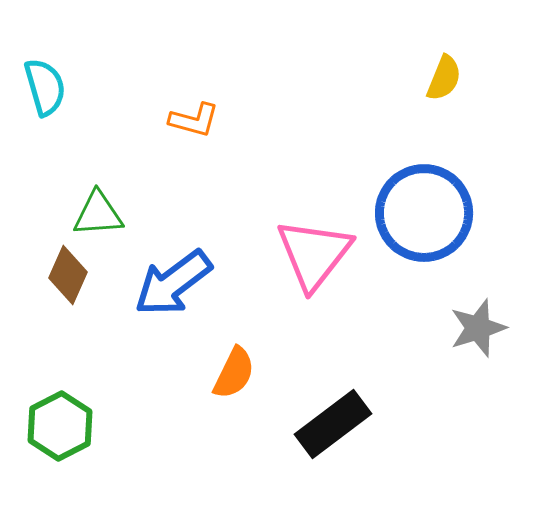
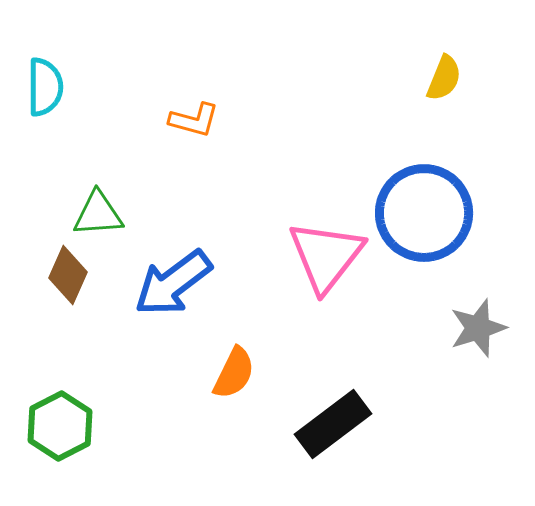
cyan semicircle: rotated 16 degrees clockwise
pink triangle: moved 12 px right, 2 px down
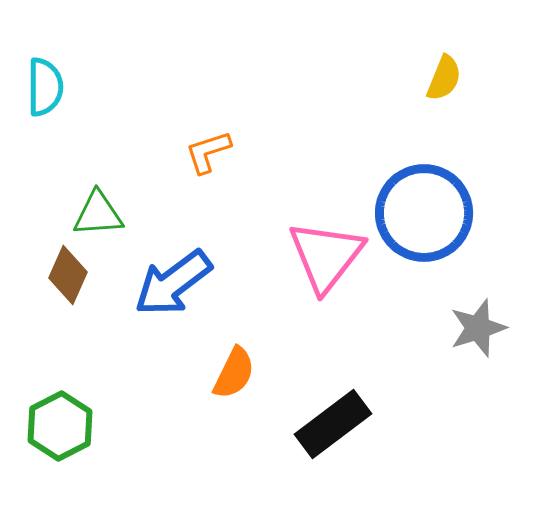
orange L-shape: moved 14 px right, 32 px down; rotated 147 degrees clockwise
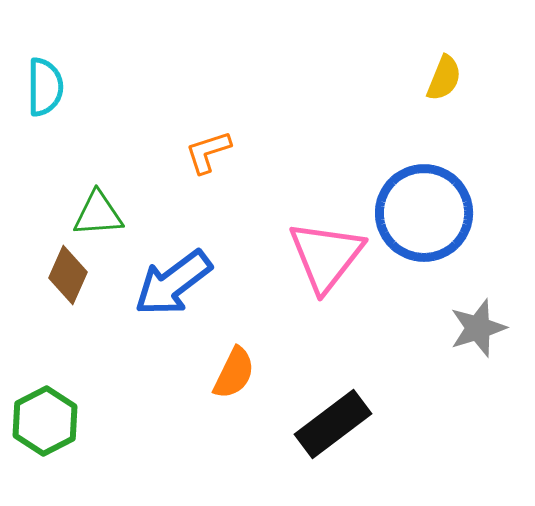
green hexagon: moved 15 px left, 5 px up
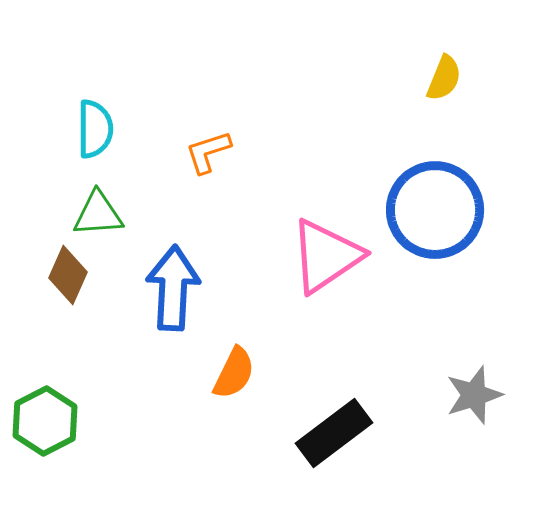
cyan semicircle: moved 50 px right, 42 px down
blue circle: moved 11 px right, 3 px up
pink triangle: rotated 18 degrees clockwise
blue arrow: moved 5 px down; rotated 130 degrees clockwise
gray star: moved 4 px left, 67 px down
black rectangle: moved 1 px right, 9 px down
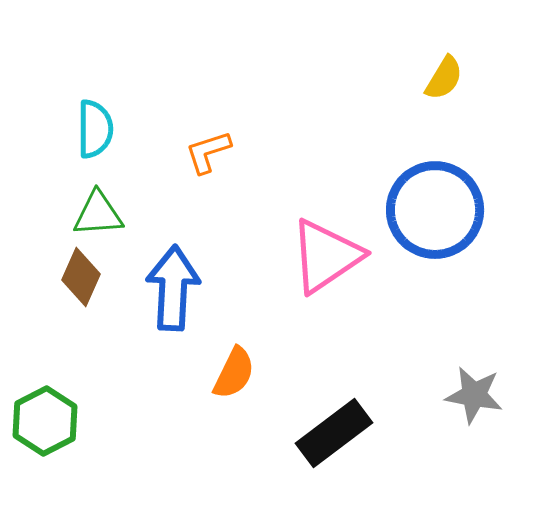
yellow semicircle: rotated 9 degrees clockwise
brown diamond: moved 13 px right, 2 px down
gray star: rotated 28 degrees clockwise
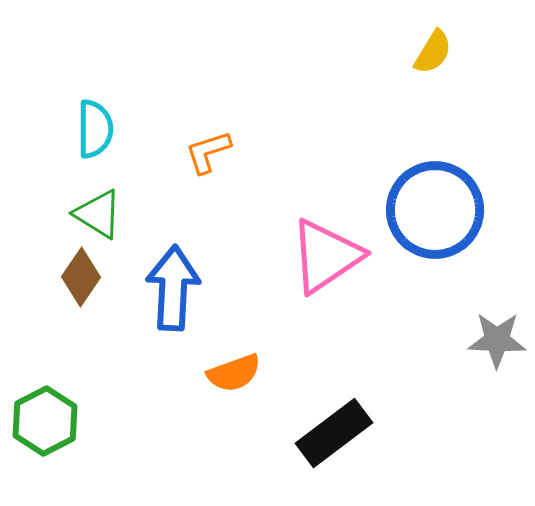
yellow semicircle: moved 11 px left, 26 px up
green triangle: rotated 36 degrees clockwise
brown diamond: rotated 10 degrees clockwise
orange semicircle: rotated 44 degrees clockwise
gray star: moved 23 px right, 55 px up; rotated 8 degrees counterclockwise
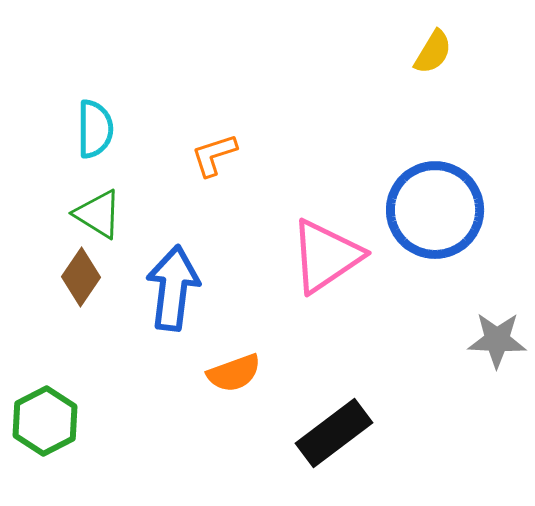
orange L-shape: moved 6 px right, 3 px down
blue arrow: rotated 4 degrees clockwise
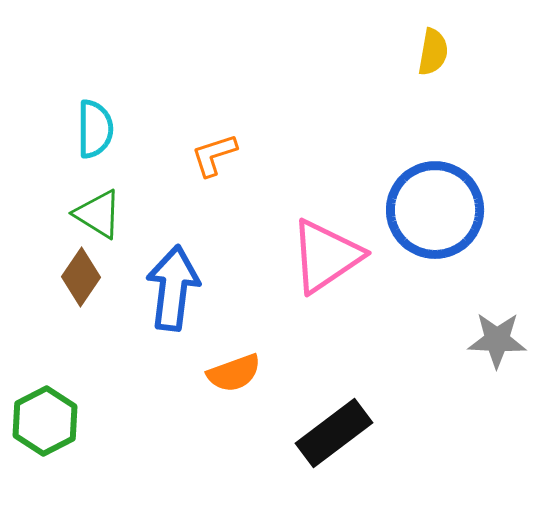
yellow semicircle: rotated 21 degrees counterclockwise
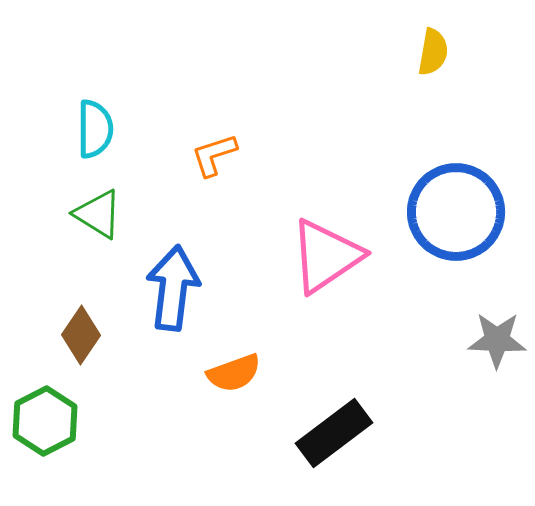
blue circle: moved 21 px right, 2 px down
brown diamond: moved 58 px down
